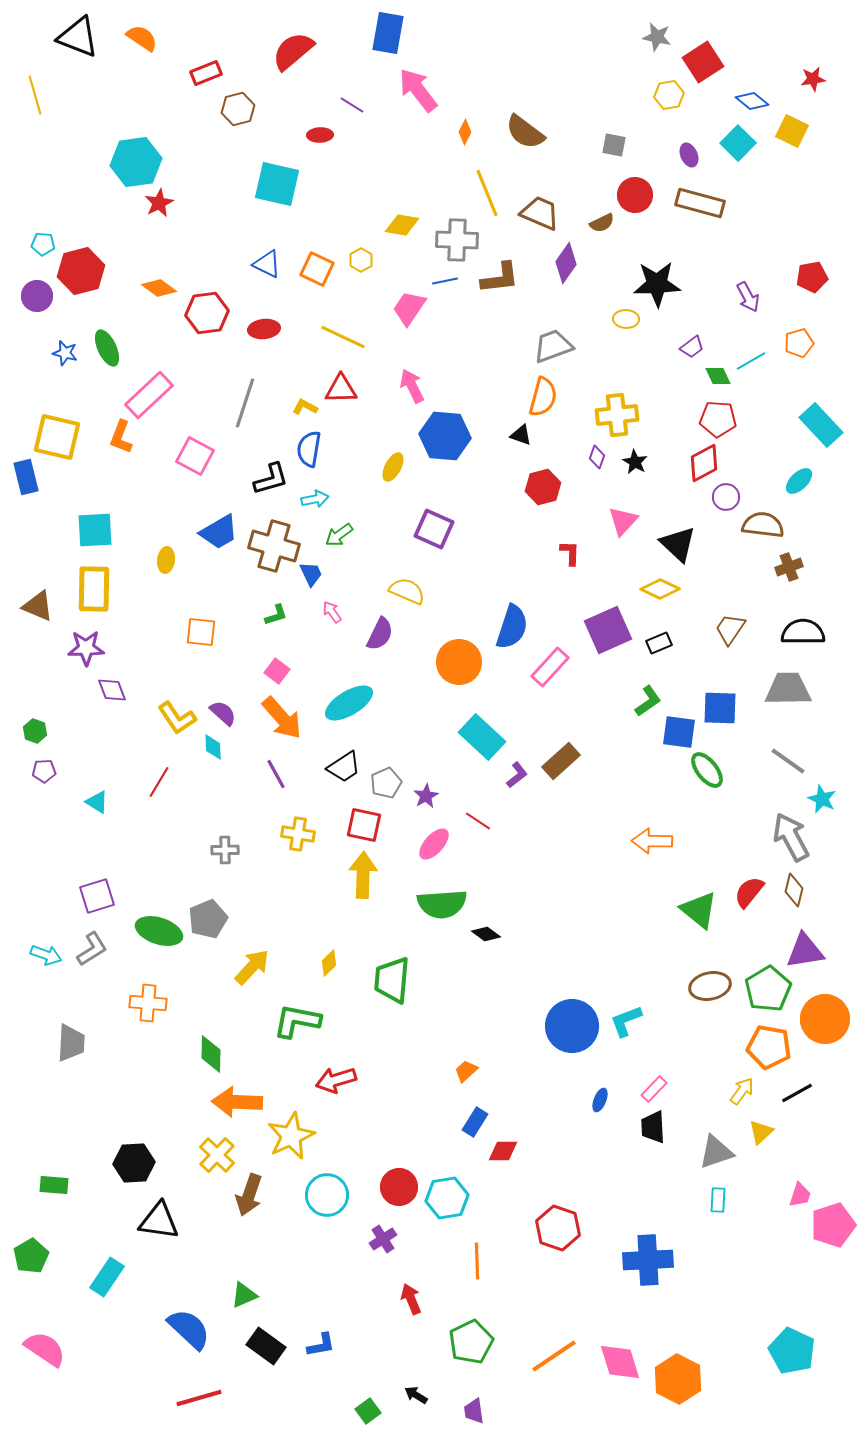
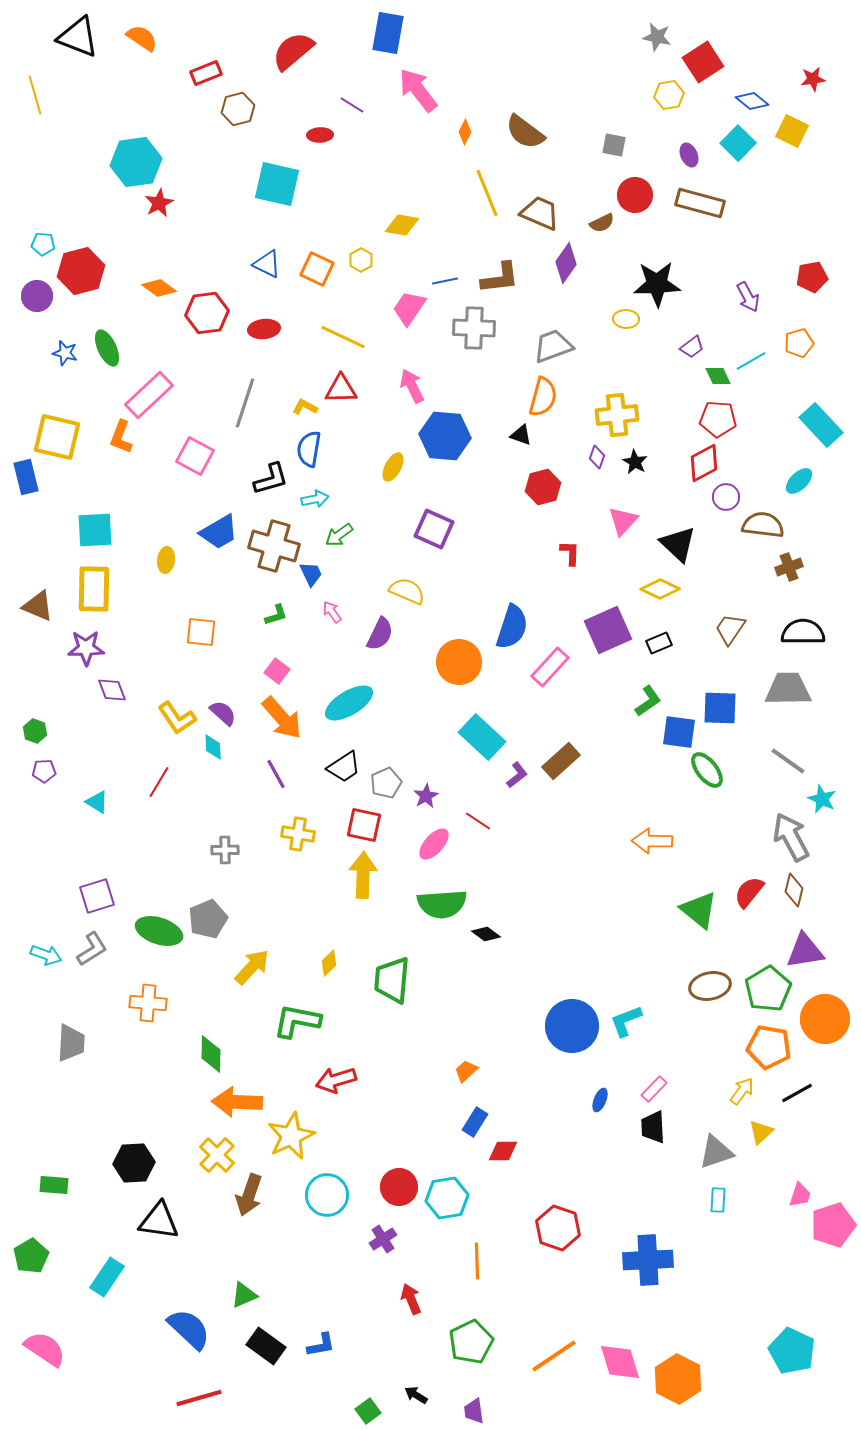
gray cross at (457, 240): moved 17 px right, 88 px down
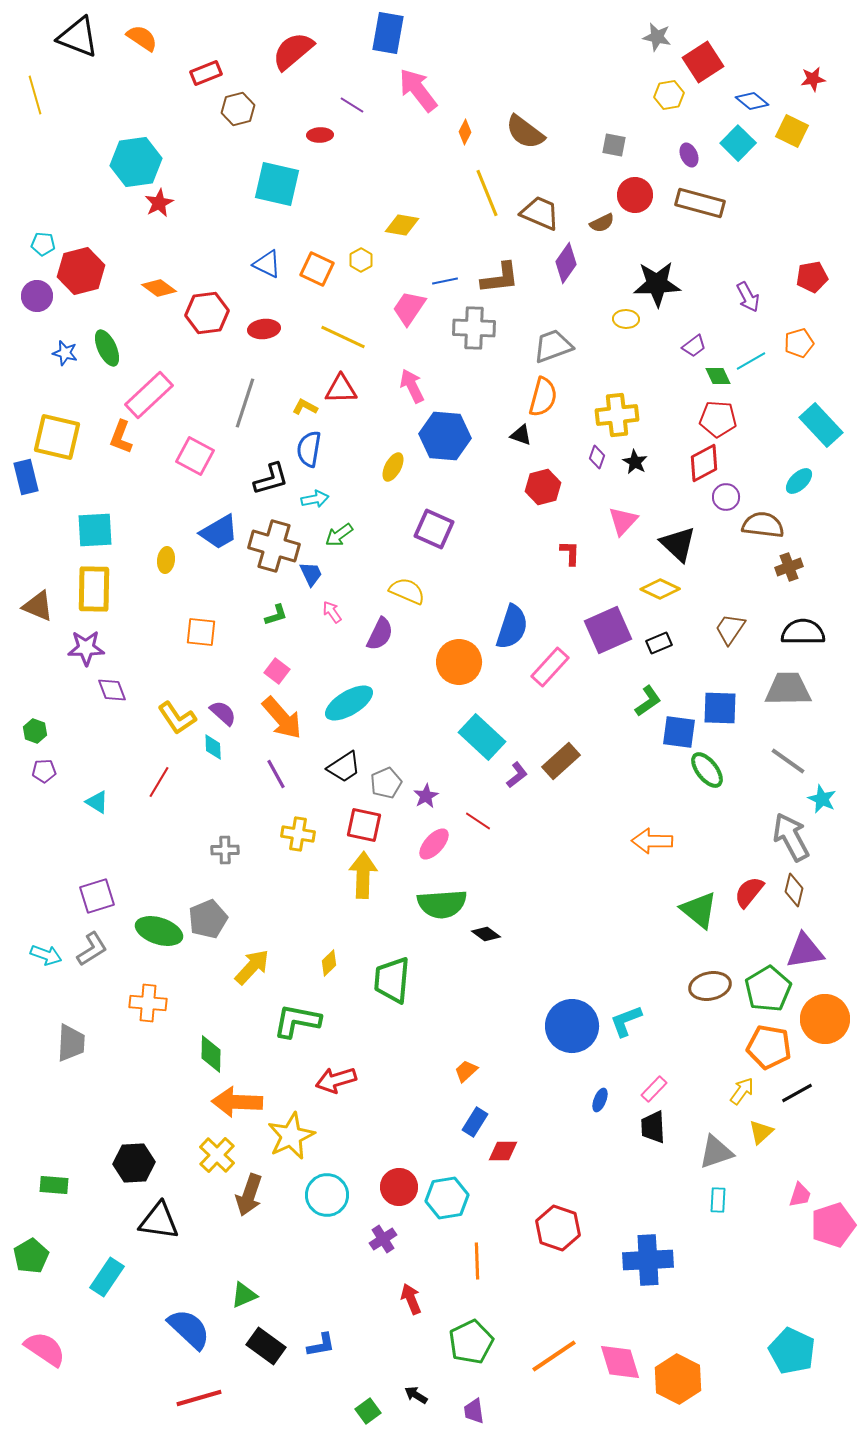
purple trapezoid at (692, 347): moved 2 px right, 1 px up
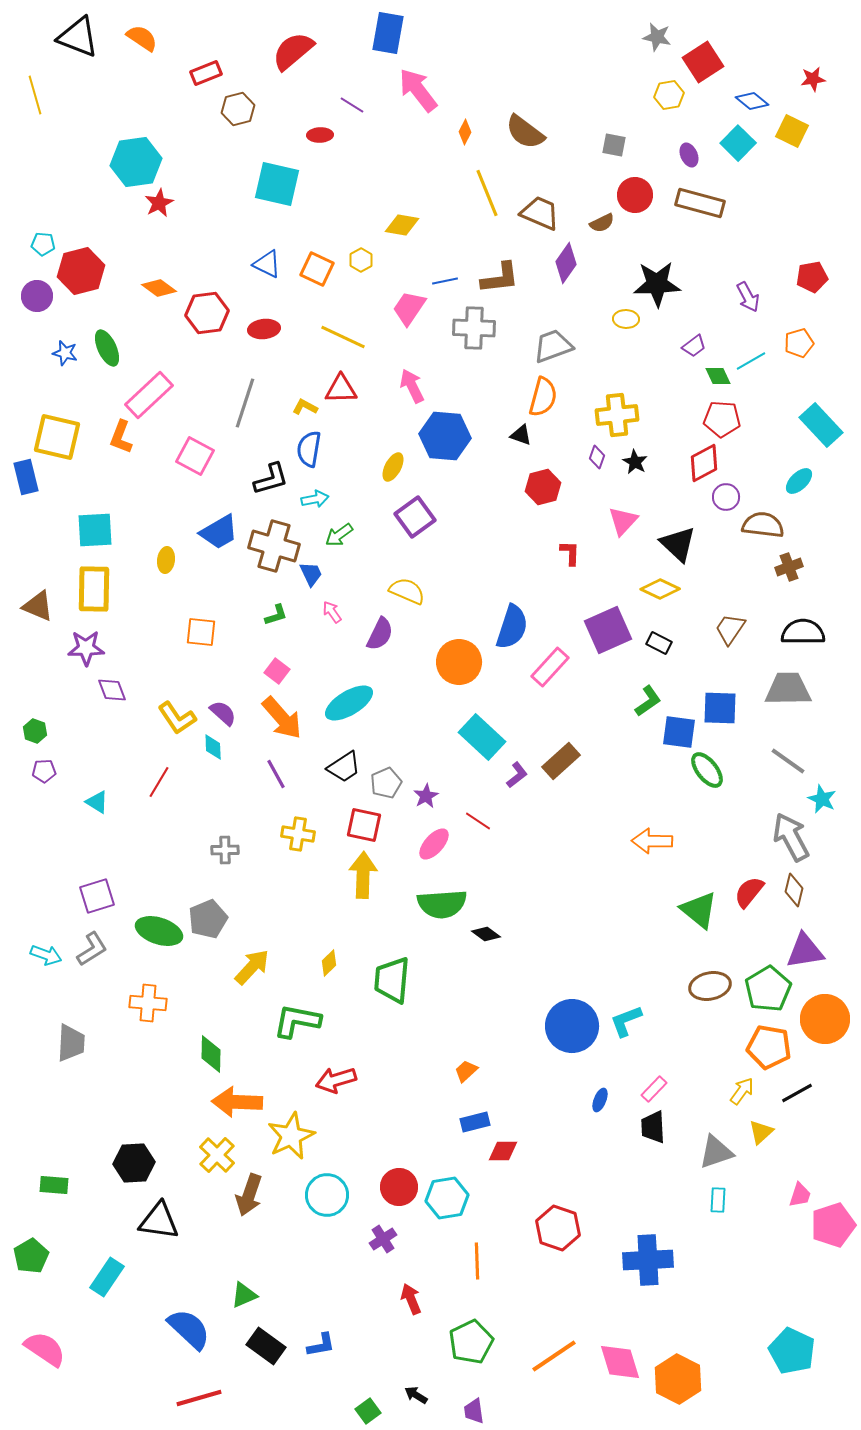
red pentagon at (718, 419): moved 4 px right
purple square at (434, 529): moved 19 px left, 12 px up; rotated 30 degrees clockwise
black rectangle at (659, 643): rotated 50 degrees clockwise
blue rectangle at (475, 1122): rotated 44 degrees clockwise
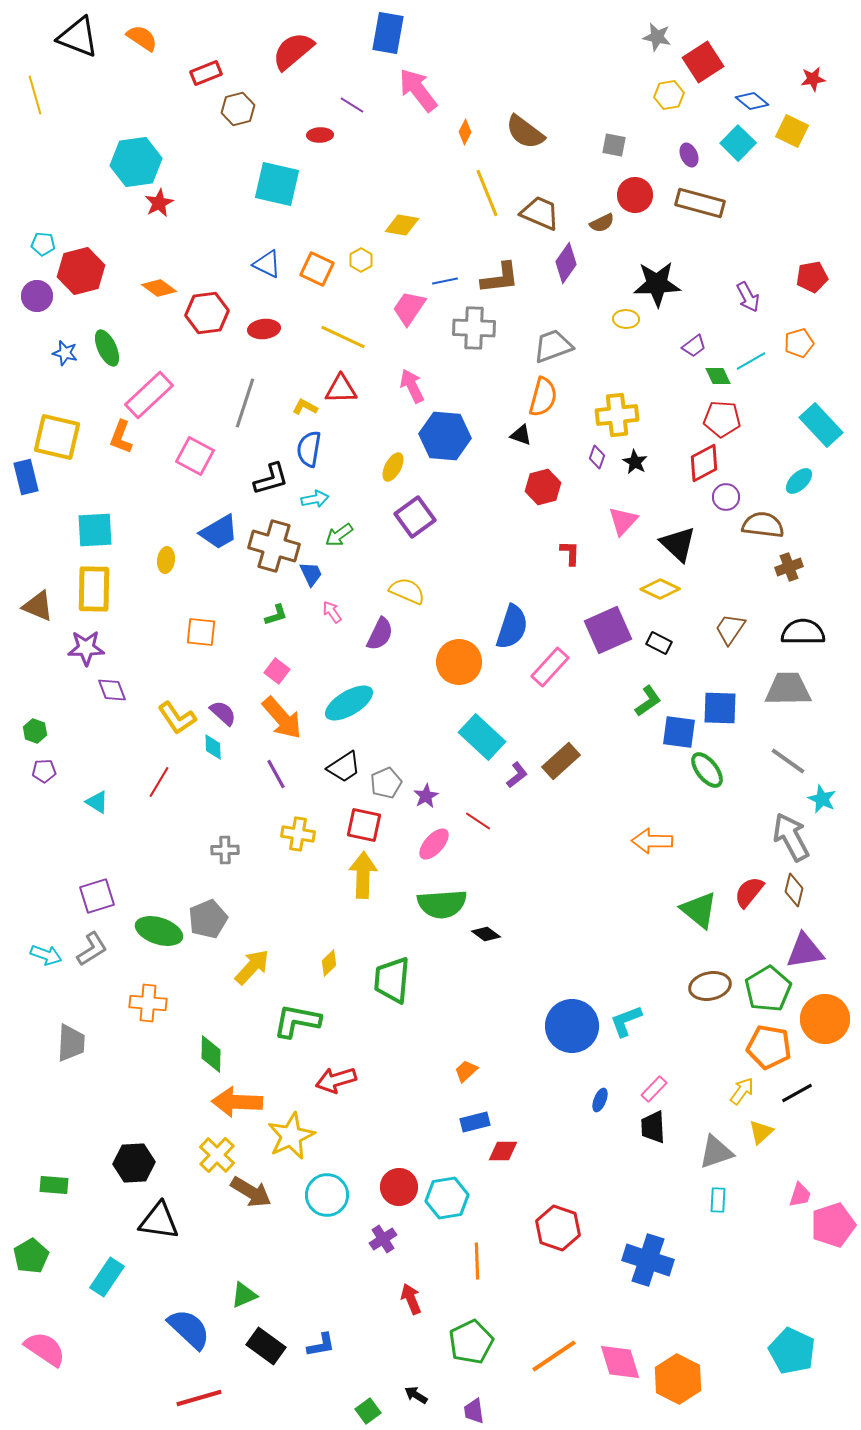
brown arrow at (249, 1195): moved 2 px right, 3 px up; rotated 78 degrees counterclockwise
blue cross at (648, 1260): rotated 21 degrees clockwise
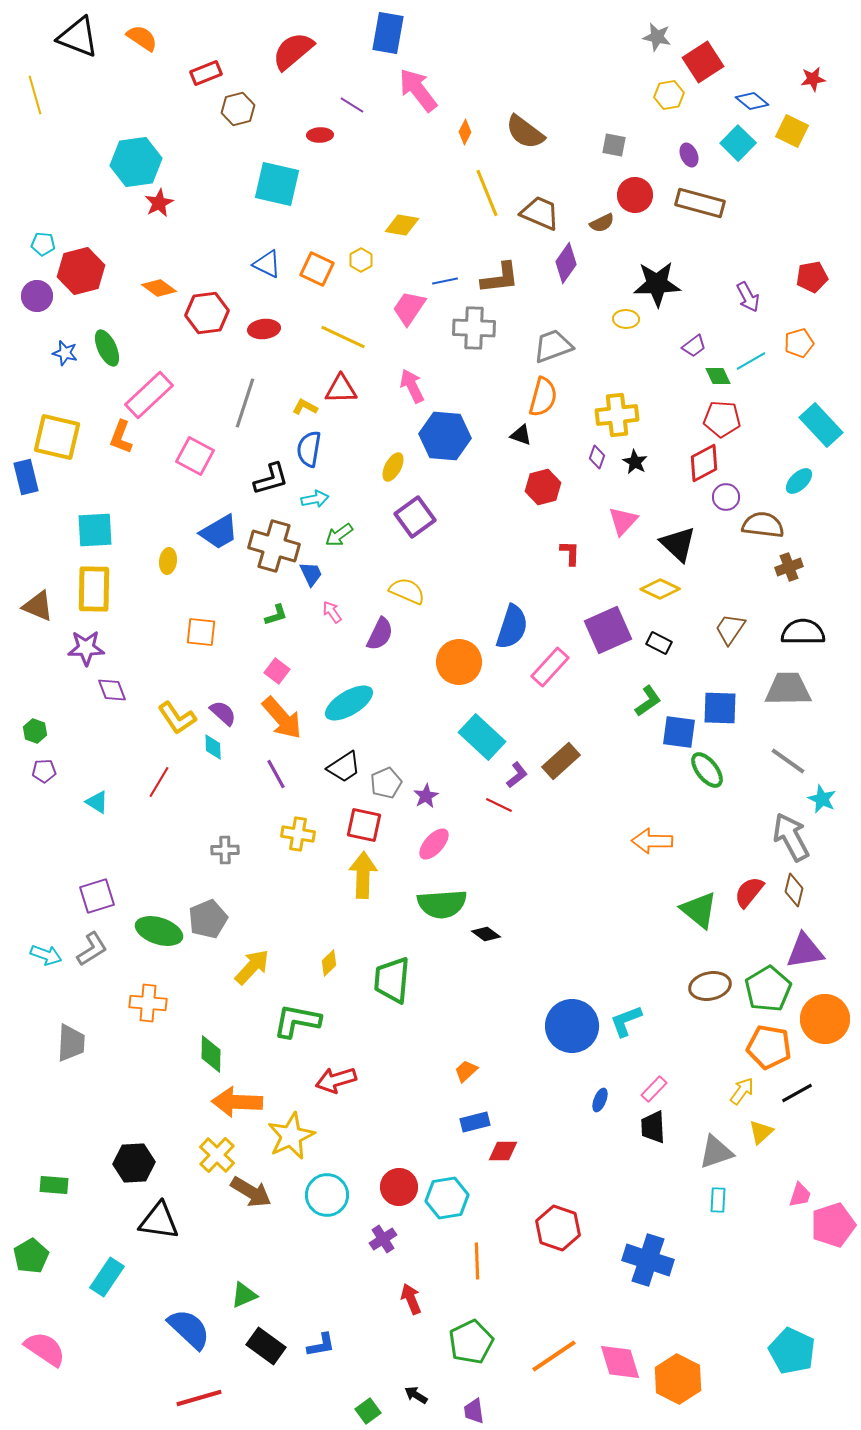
yellow ellipse at (166, 560): moved 2 px right, 1 px down
red line at (478, 821): moved 21 px right, 16 px up; rotated 8 degrees counterclockwise
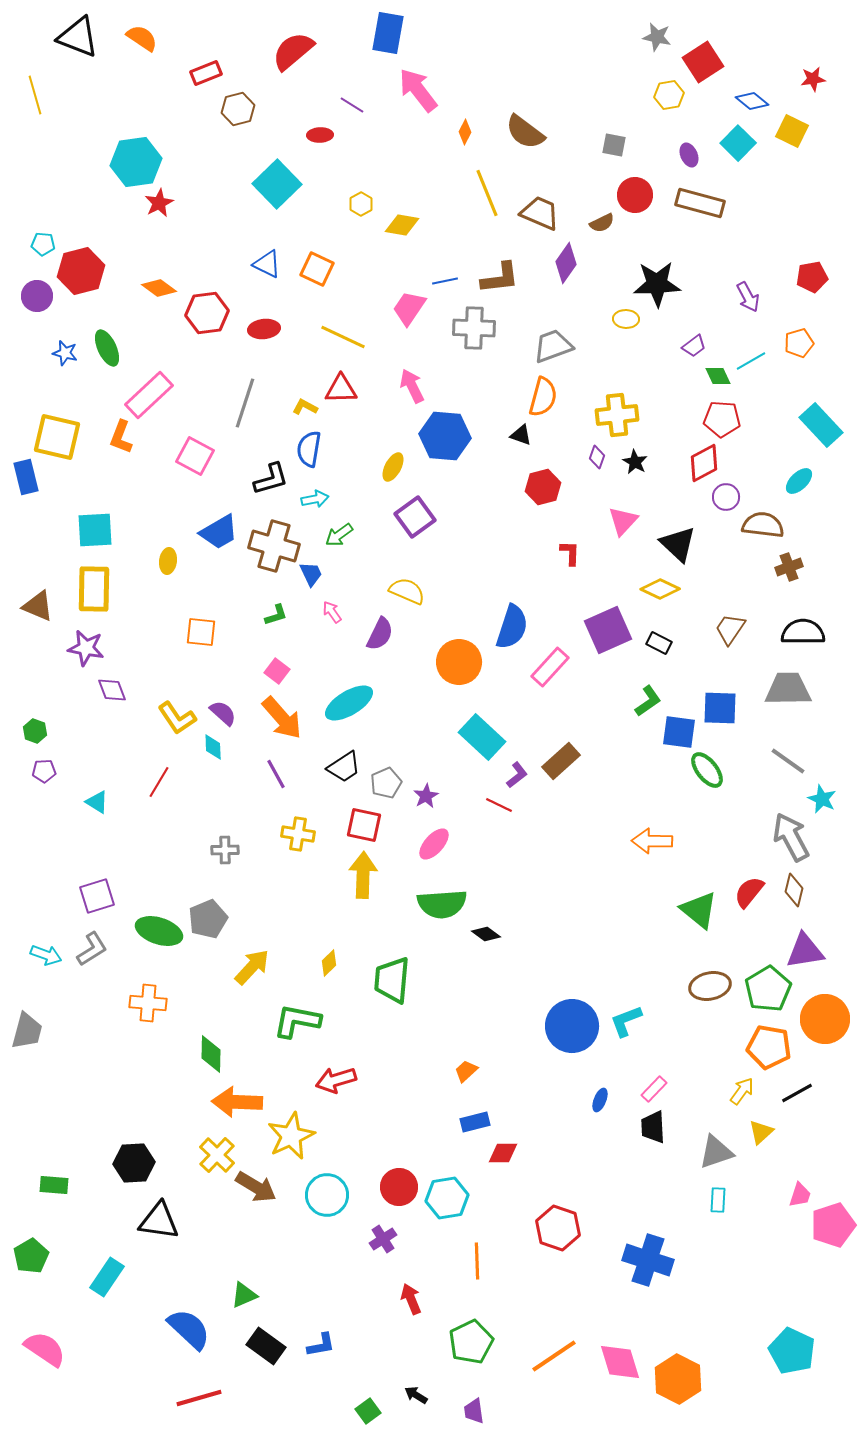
cyan square at (277, 184): rotated 33 degrees clockwise
yellow hexagon at (361, 260): moved 56 px up
purple star at (86, 648): rotated 12 degrees clockwise
gray trapezoid at (71, 1043): moved 44 px left, 12 px up; rotated 12 degrees clockwise
red diamond at (503, 1151): moved 2 px down
brown arrow at (251, 1192): moved 5 px right, 5 px up
